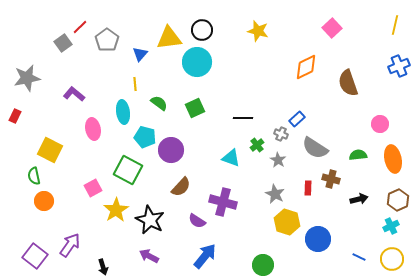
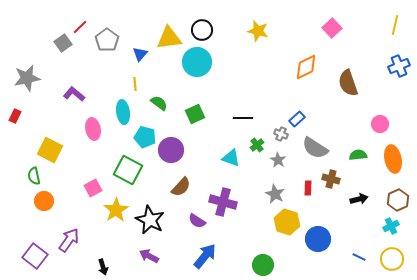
green square at (195, 108): moved 6 px down
purple arrow at (70, 245): moved 1 px left, 5 px up
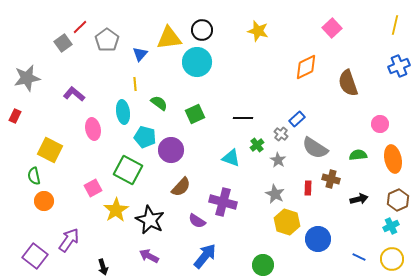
gray cross at (281, 134): rotated 16 degrees clockwise
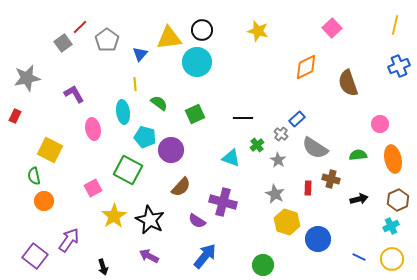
purple L-shape at (74, 94): rotated 20 degrees clockwise
yellow star at (116, 210): moved 2 px left, 6 px down
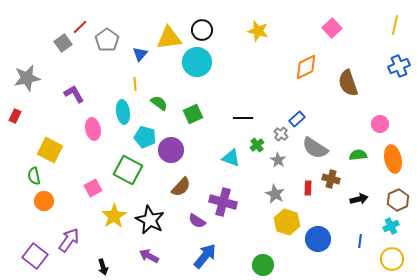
green square at (195, 114): moved 2 px left
blue line at (359, 257): moved 1 px right, 16 px up; rotated 72 degrees clockwise
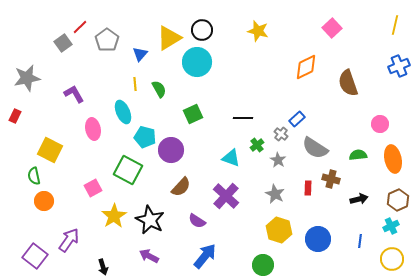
yellow triangle at (169, 38): rotated 24 degrees counterclockwise
green semicircle at (159, 103): moved 14 px up; rotated 24 degrees clockwise
cyan ellipse at (123, 112): rotated 15 degrees counterclockwise
purple cross at (223, 202): moved 3 px right, 6 px up; rotated 28 degrees clockwise
yellow hexagon at (287, 222): moved 8 px left, 8 px down
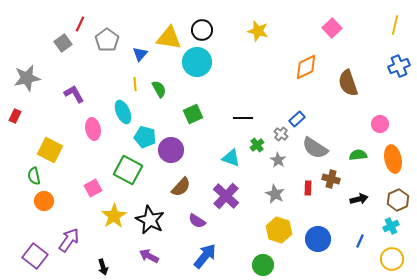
red line at (80, 27): moved 3 px up; rotated 21 degrees counterclockwise
yellow triangle at (169, 38): rotated 40 degrees clockwise
blue line at (360, 241): rotated 16 degrees clockwise
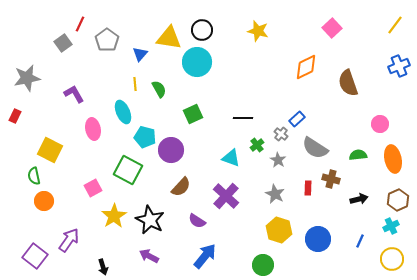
yellow line at (395, 25): rotated 24 degrees clockwise
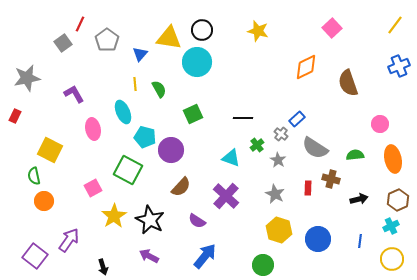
green semicircle at (358, 155): moved 3 px left
blue line at (360, 241): rotated 16 degrees counterclockwise
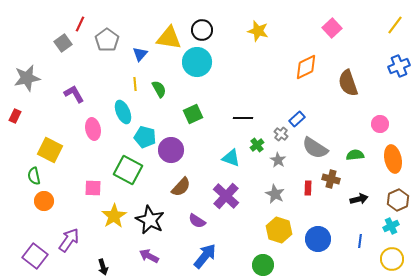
pink square at (93, 188): rotated 30 degrees clockwise
